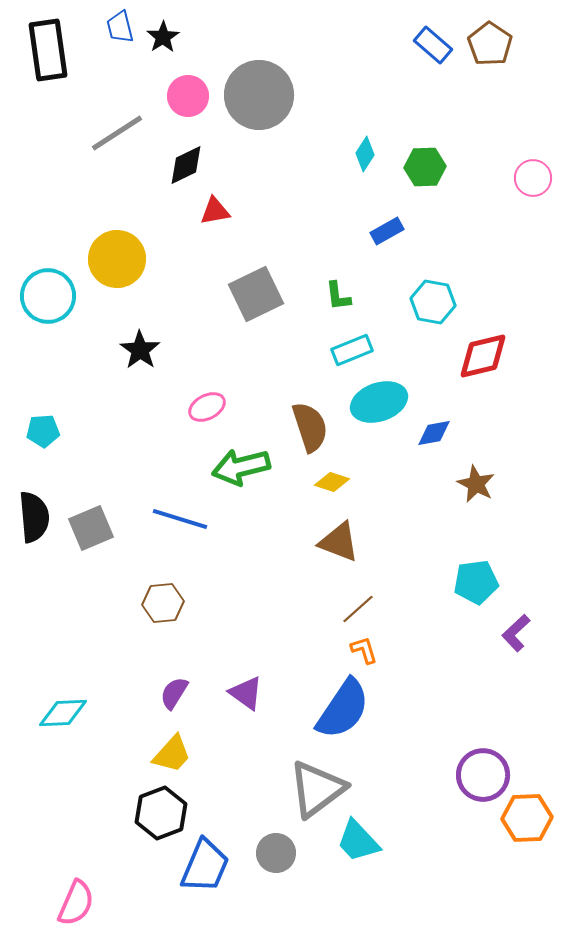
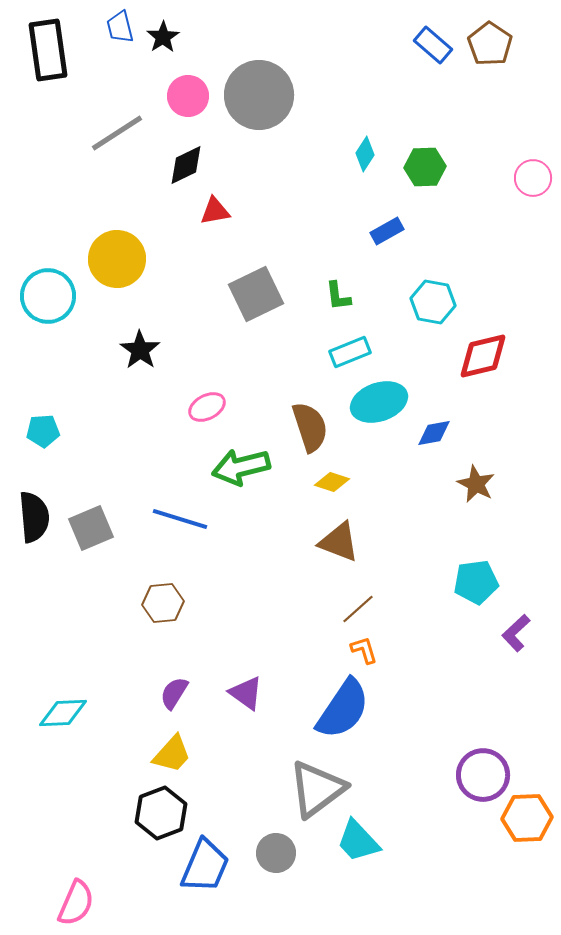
cyan rectangle at (352, 350): moved 2 px left, 2 px down
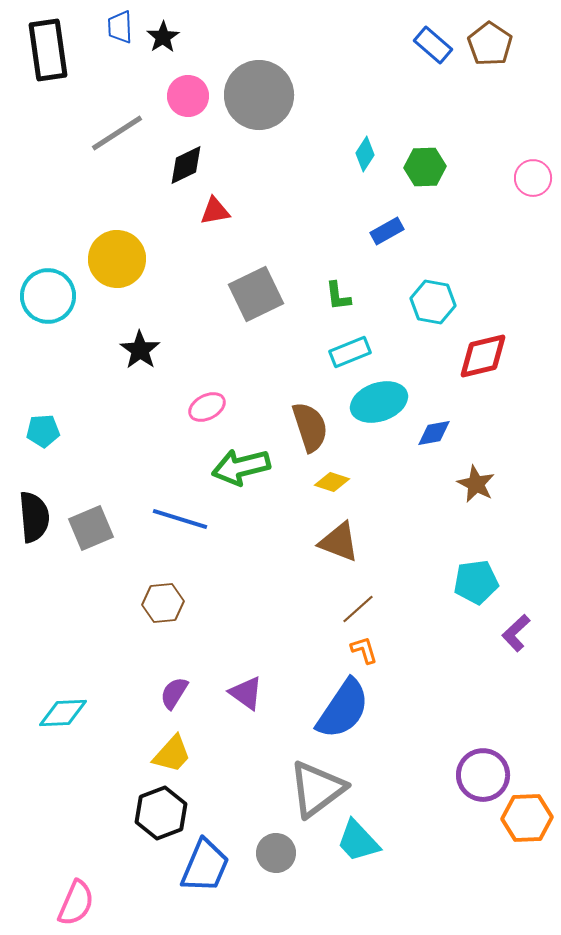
blue trapezoid at (120, 27): rotated 12 degrees clockwise
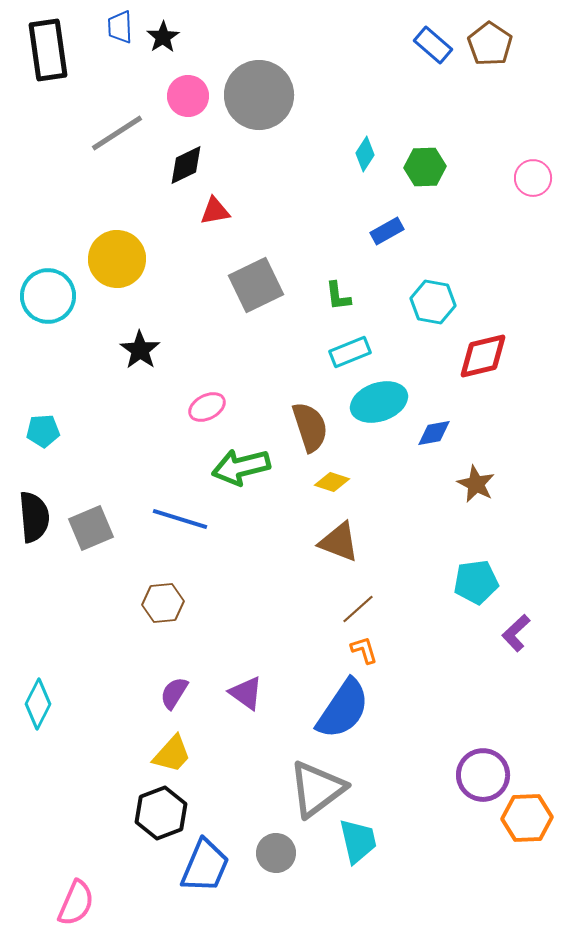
gray square at (256, 294): moved 9 px up
cyan diamond at (63, 713): moved 25 px left, 9 px up; rotated 60 degrees counterclockwise
cyan trapezoid at (358, 841): rotated 150 degrees counterclockwise
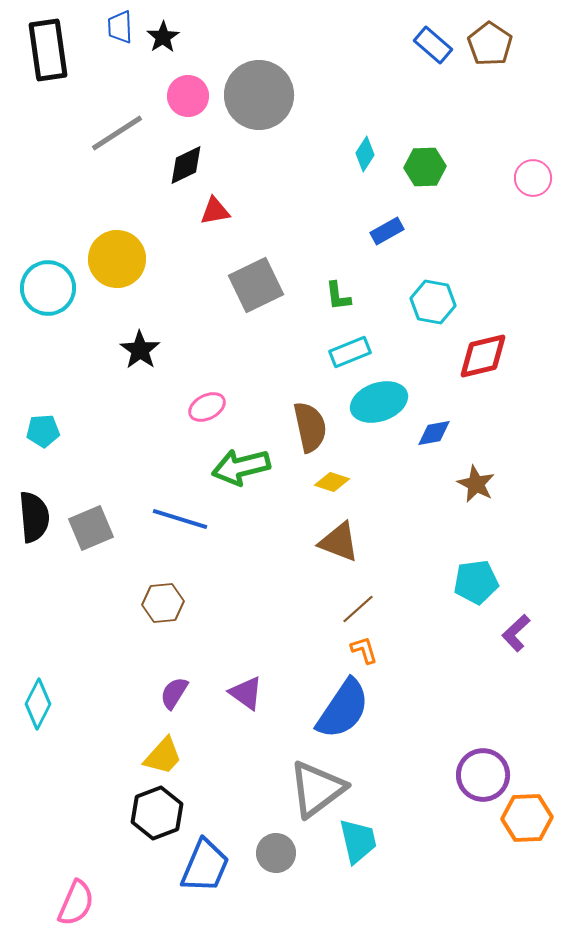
cyan circle at (48, 296): moved 8 px up
brown semicircle at (310, 427): rotated 6 degrees clockwise
yellow trapezoid at (172, 754): moved 9 px left, 2 px down
black hexagon at (161, 813): moved 4 px left
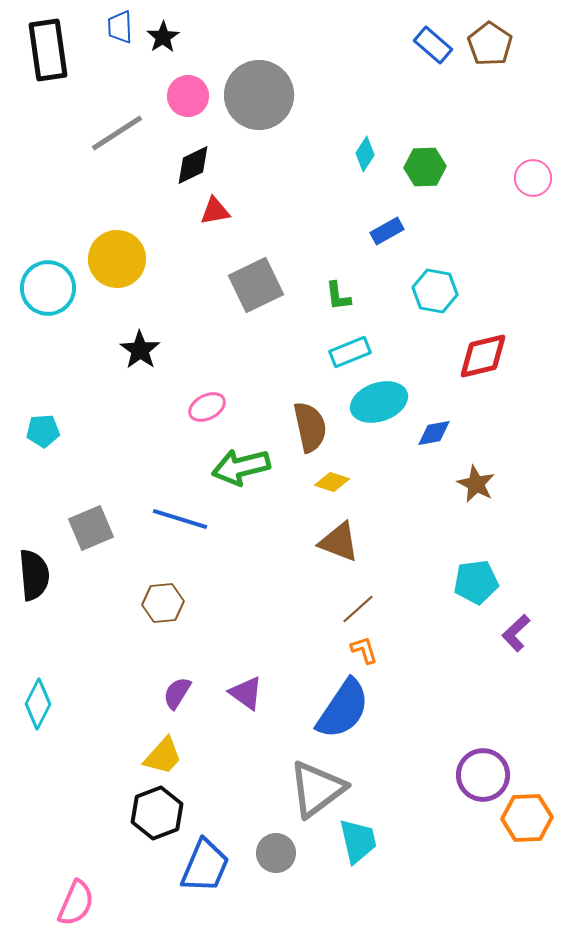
black diamond at (186, 165): moved 7 px right
cyan hexagon at (433, 302): moved 2 px right, 11 px up
black semicircle at (34, 517): moved 58 px down
purple semicircle at (174, 693): moved 3 px right
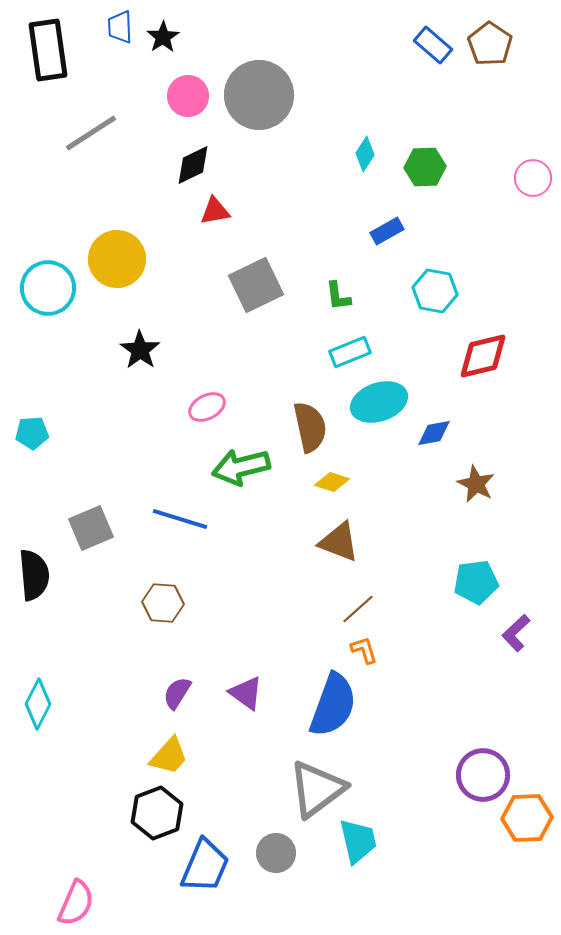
gray line at (117, 133): moved 26 px left
cyan pentagon at (43, 431): moved 11 px left, 2 px down
brown hexagon at (163, 603): rotated 9 degrees clockwise
blue semicircle at (343, 709): moved 10 px left, 4 px up; rotated 14 degrees counterclockwise
yellow trapezoid at (163, 756): moved 6 px right
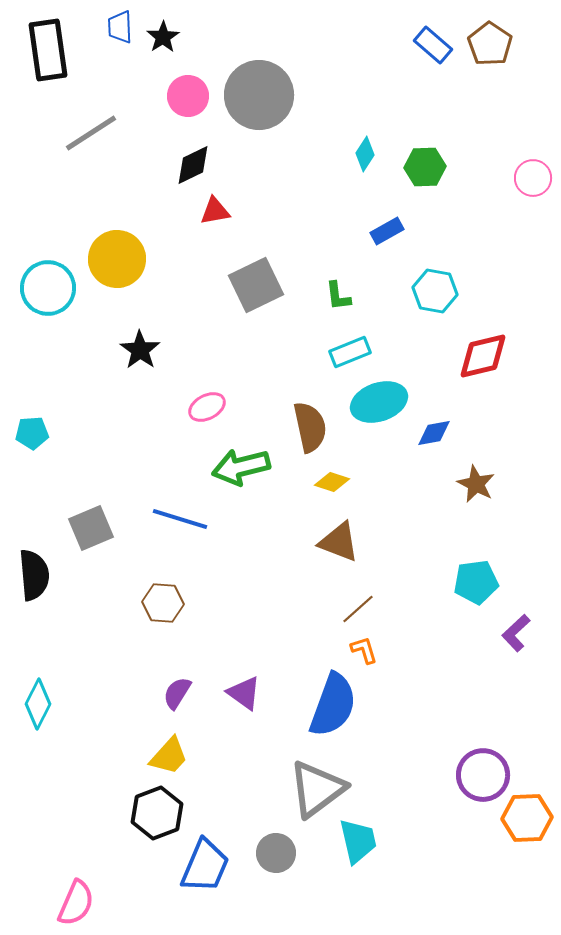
purple triangle at (246, 693): moved 2 px left
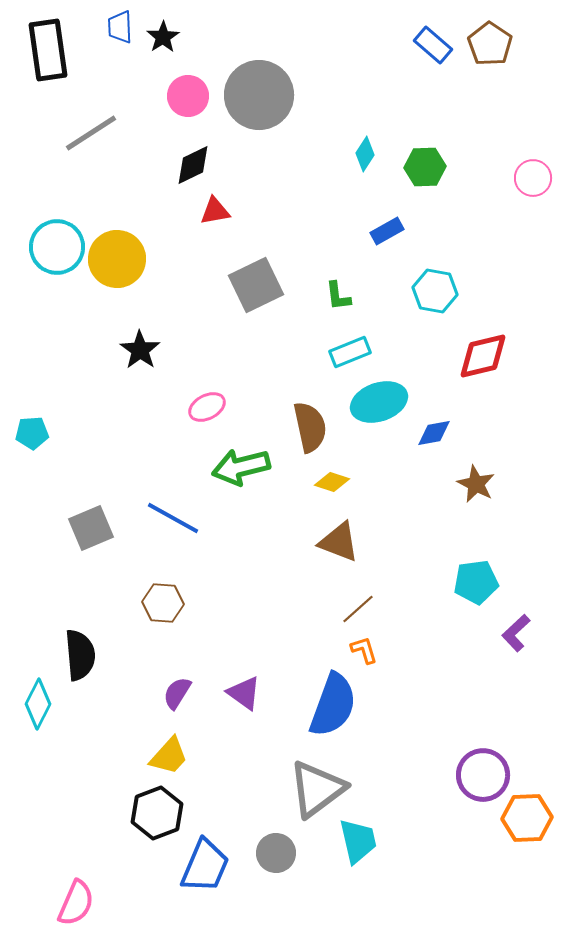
cyan circle at (48, 288): moved 9 px right, 41 px up
blue line at (180, 519): moved 7 px left, 1 px up; rotated 12 degrees clockwise
black semicircle at (34, 575): moved 46 px right, 80 px down
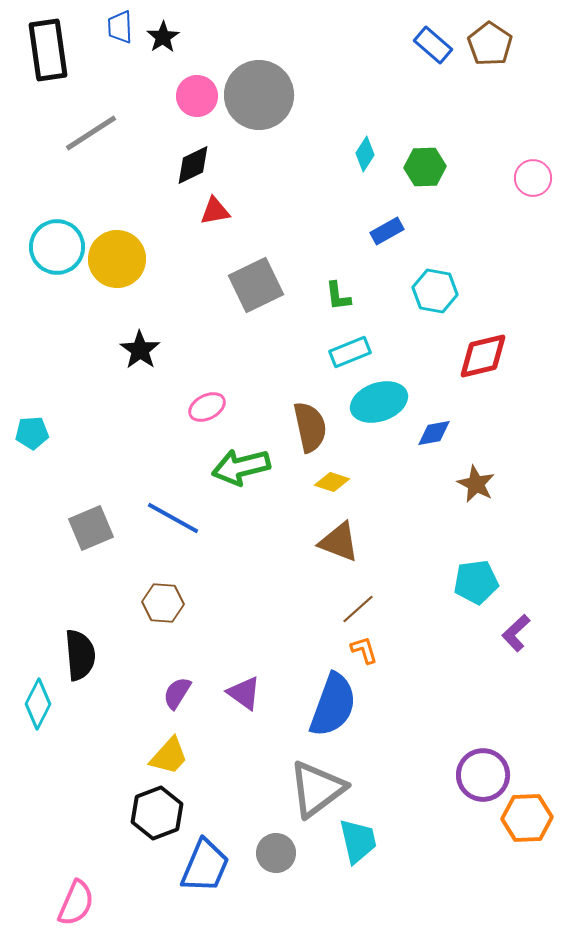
pink circle at (188, 96): moved 9 px right
